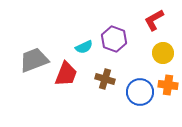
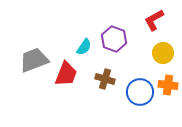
cyan semicircle: rotated 30 degrees counterclockwise
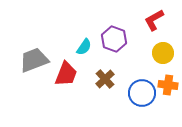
brown cross: rotated 30 degrees clockwise
blue circle: moved 2 px right, 1 px down
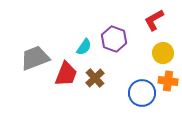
gray trapezoid: moved 1 px right, 2 px up
brown cross: moved 10 px left, 1 px up
orange cross: moved 4 px up
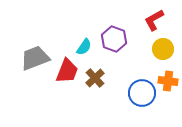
yellow circle: moved 4 px up
red trapezoid: moved 1 px right, 3 px up
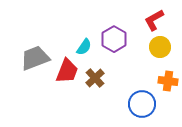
purple hexagon: rotated 10 degrees clockwise
yellow circle: moved 3 px left, 2 px up
blue circle: moved 11 px down
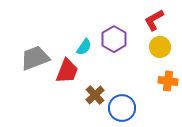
brown cross: moved 17 px down
blue circle: moved 20 px left, 4 px down
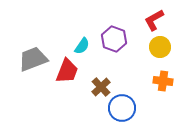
purple hexagon: rotated 10 degrees counterclockwise
cyan semicircle: moved 2 px left, 1 px up
gray trapezoid: moved 2 px left, 1 px down
orange cross: moved 5 px left
brown cross: moved 6 px right, 8 px up
